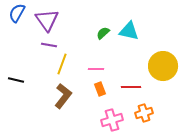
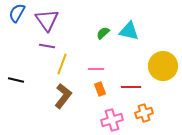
purple line: moved 2 px left, 1 px down
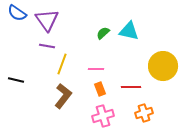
blue semicircle: rotated 84 degrees counterclockwise
pink cross: moved 9 px left, 4 px up
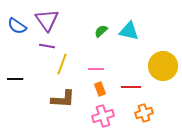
blue semicircle: moved 13 px down
green semicircle: moved 2 px left, 2 px up
black line: moved 1 px left, 1 px up; rotated 14 degrees counterclockwise
brown L-shape: moved 3 px down; rotated 55 degrees clockwise
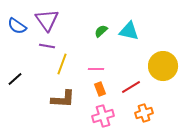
black line: rotated 42 degrees counterclockwise
red line: rotated 30 degrees counterclockwise
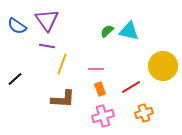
green semicircle: moved 6 px right
